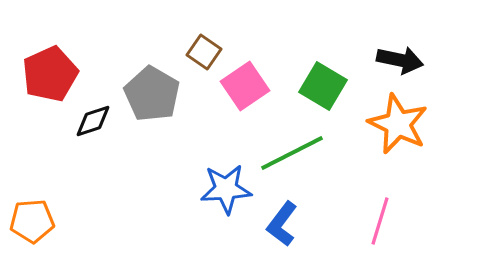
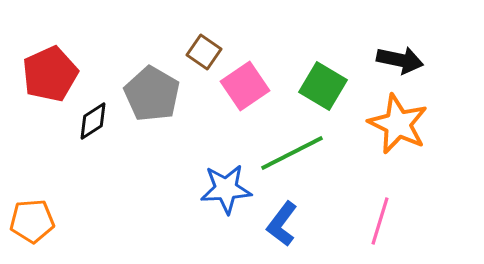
black diamond: rotated 15 degrees counterclockwise
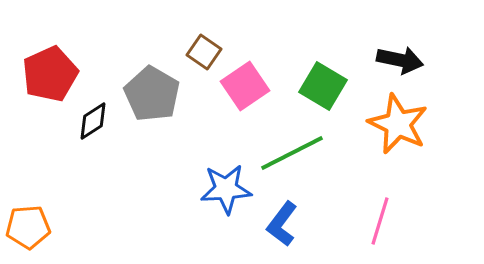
orange pentagon: moved 4 px left, 6 px down
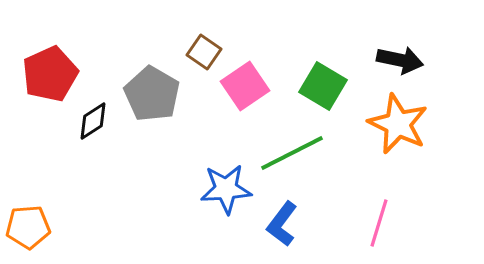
pink line: moved 1 px left, 2 px down
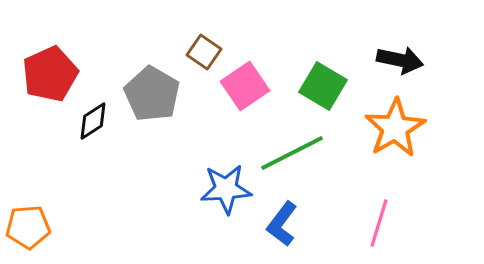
orange star: moved 3 px left, 4 px down; rotated 16 degrees clockwise
